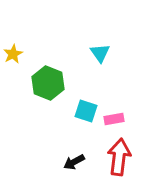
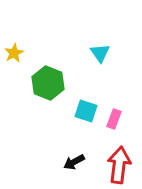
yellow star: moved 1 px right, 1 px up
pink rectangle: rotated 60 degrees counterclockwise
red arrow: moved 8 px down
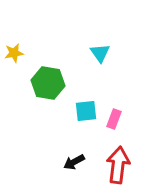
yellow star: rotated 18 degrees clockwise
green hexagon: rotated 12 degrees counterclockwise
cyan square: rotated 25 degrees counterclockwise
red arrow: moved 1 px left
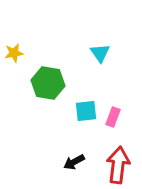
pink rectangle: moved 1 px left, 2 px up
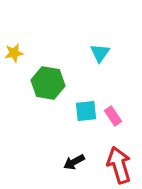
cyan triangle: rotated 10 degrees clockwise
pink rectangle: moved 1 px up; rotated 54 degrees counterclockwise
red arrow: moved 1 px right; rotated 24 degrees counterclockwise
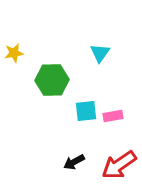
green hexagon: moved 4 px right, 3 px up; rotated 12 degrees counterclockwise
pink rectangle: rotated 66 degrees counterclockwise
red arrow: rotated 108 degrees counterclockwise
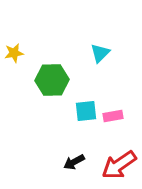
cyan triangle: rotated 10 degrees clockwise
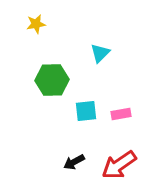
yellow star: moved 22 px right, 29 px up
pink rectangle: moved 8 px right, 2 px up
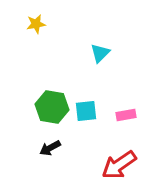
green hexagon: moved 27 px down; rotated 12 degrees clockwise
pink rectangle: moved 5 px right, 1 px down
black arrow: moved 24 px left, 14 px up
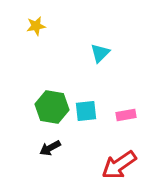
yellow star: moved 2 px down
